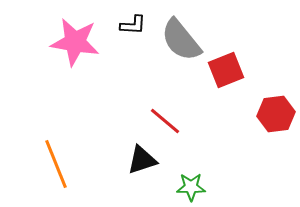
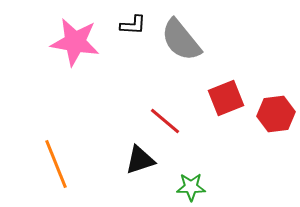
red square: moved 28 px down
black triangle: moved 2 px left
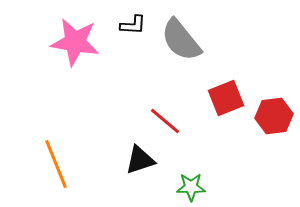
red hexagon: moved 2 px left, 2 px down
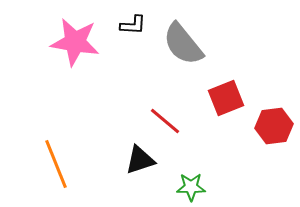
gray semicircle: moved 2 px right, 4 px down
red hexagon: moved 10 px down
